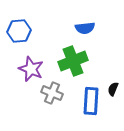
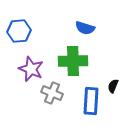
blue semicircle: rotated 24 degrees clockwise
green cross: rotated 20 degrees clockwise
black semicircle: moved 3 px up
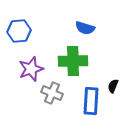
purple star: rotated 30 degrees clockwise
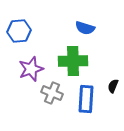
blue rectangle: moved 5 px left, 2 px up
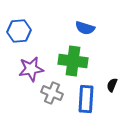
green cross: rotated 8 degrees clockwise
purple star: rotated 10 degrees clockwise
black semicircle: moved 1 px left, 1 px up
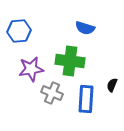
green cross: moved 3 px left
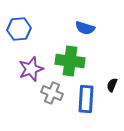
blue hexagon: moved 2 px up
purple star: rotated 10 degrees counterclockwise
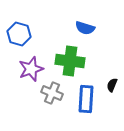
blue hexagon: moved 5 px down; rotated 20 degrees clockwise
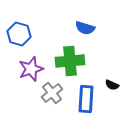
green cross: rotated 12 degrees counterclockwise
black semicircle: rotated 88 degrees counterclockwise
gray cross: rotated 30 degrees clockwise
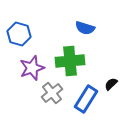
purple star: moved 1 px right, 1 px up
black semicircle: moved 1 px left, 1 px up; rotated 112 degrees clockwise
blue rectangle: rotated 28 degrees clockwise
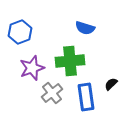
blue hexagon: moved 1 px right, 2 px up; rotated 25 degrees clockwise
blue rectangle: moved 2 px up; rotated 40 degrees counterclockwise
